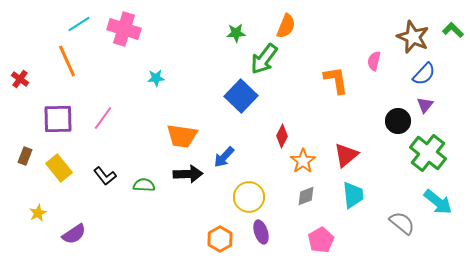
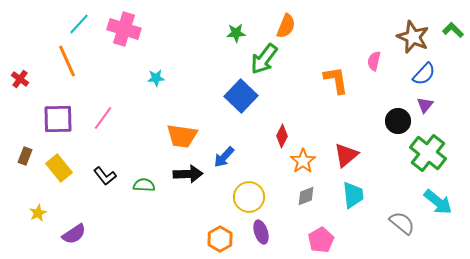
cyan line: rotated 15 degrees counterclockwise
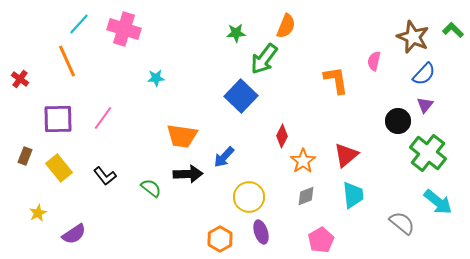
green semicircle: moved 7 px right, 3 px down; rotated 35 degrees clockwise
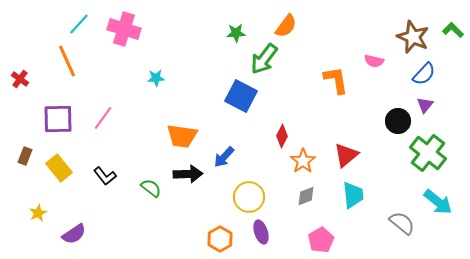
orange semicircle: rotated 15 degrees clockwise
pink semicircle: rotated 90 degrees counterclockwise
blue square: rotated 16 degrees counterclockwise
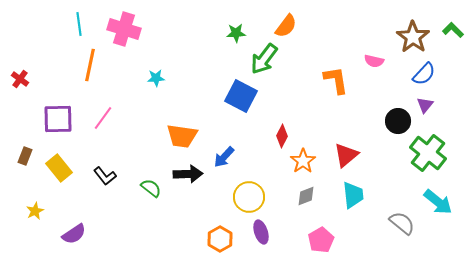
cyan line: rotated 50 degrees counterclockwise
brown star: rotated 12 degrees clockwise
orange line: moved 23 px right, 4 px down; rotated 36 degrees clockwise
yellow star: moved 3 px left, 2 px up
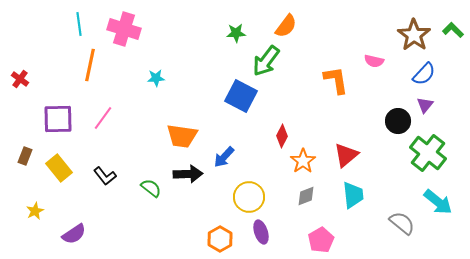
brown star: moved 1 px right, 2 px up
green arrow: moved 2 px right, 2 px down
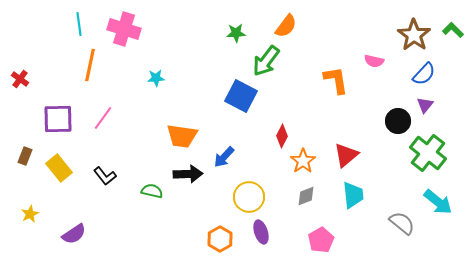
green semicircle: moved 1 px right, 3 px down; rotated 25 degrees counterclockwise
yellow star: moved 5 px left, 3 px down
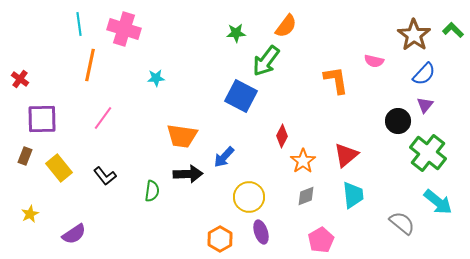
purple square: moved 16 px left
green semicircle: rotated 85 degrees clockwise
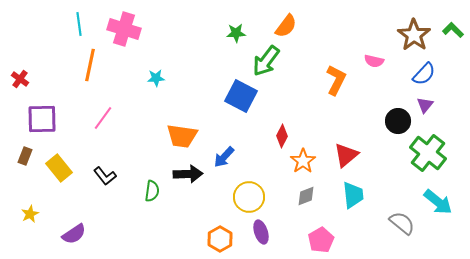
orange L-shape: rotated 36 degrees clockwise
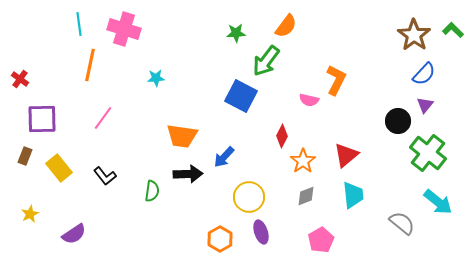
pink semicircle: moved 65 px left, 39 px down
